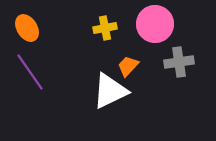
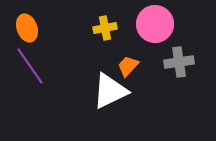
orange ellipse: rotated 12 degrees clockwise
purple line: moved 6 px up
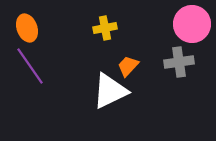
pink circle: moved 37 px right
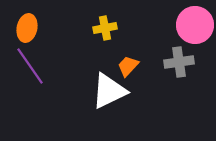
pink circle: moved 3 px right, 1 px down
orange ellipse: rotated 32 degrees clockwise
white triangle: moved 1 px left
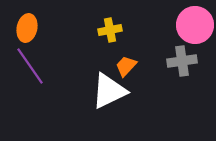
yellow cross: moved 5 px right, 2 px down
gray cross: moved 3 px right, 1 px up
orange trapezoid: moved 2 px left
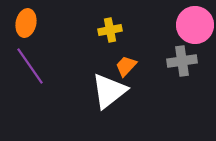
orange ellipse: moved 1 px left, 5 px up
white triangle: rotated 12 degrees counterclockwise
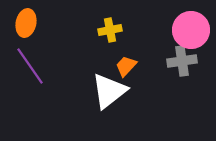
pink circle: moved 4 px left, 5 px down
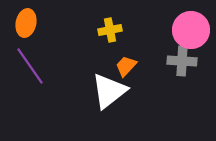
gray cross: rotated 12 degrees clockwise
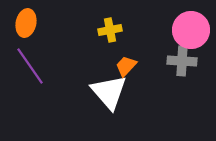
white triangle: moved 1 px down; rotated 33 degrees counterclockwise
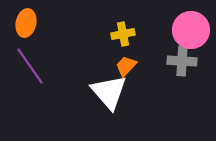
yellow cross: moved 13 px right, 4 px down
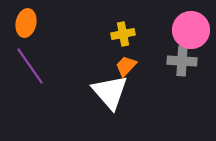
white triangle: moved 1 px right
